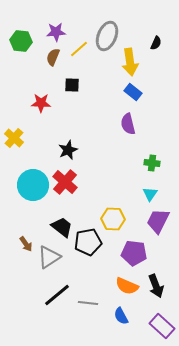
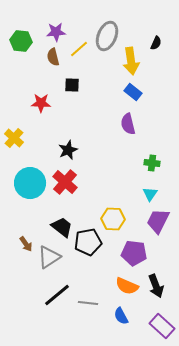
brown semicircle: rotated 36 degrees counterclockwise
yellow arrow: moved 1 px right, 1 px up
cyan circle: moved 3 px left, 2 px up
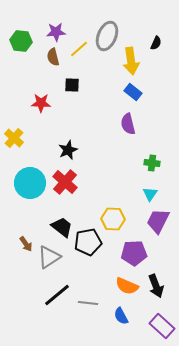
purple pentagon: rotated 10 degrees counterclockwise
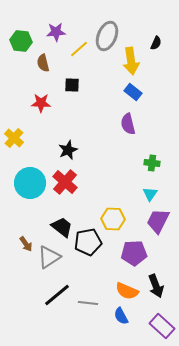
brown semicircle: moved 10 px left, 6 px down
orange semicircle: moved 5 px down
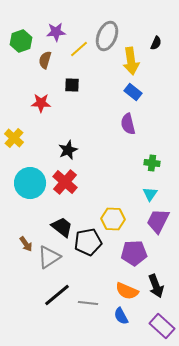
green hexagon: rotated 25 degrees counterclockwise
brown semicircle: moved 2 px right, 3 px up; rotated 30 degrees clockwise
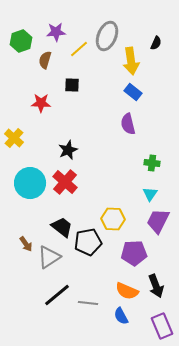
purple rectangle: rotated 25 degrees clockwise
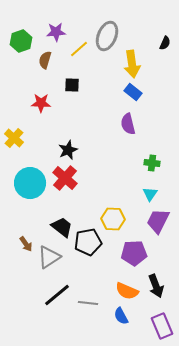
black semicircle: moved 9 px right
yellow arrow: moved 1 px right, 3 px down
red cross: moved 4 px up
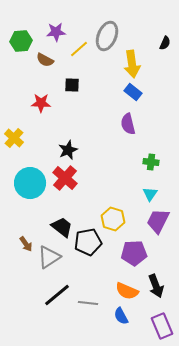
green hexagon: rotated 15 degrees clockwise
brown semicircle: rotated 78 degrees counterclockwise
green cross: moved 1 px left, 1 px up
yellow hexagon: rotated 15 degrees clockwise
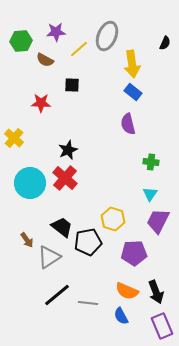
brown arrow: moved 1 px right, 4 px up
black arrow: moved 6 px down
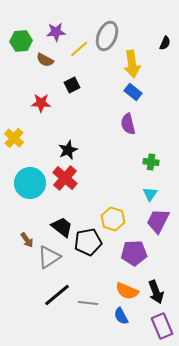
black square: rotated 28 degrees counterclockwise
